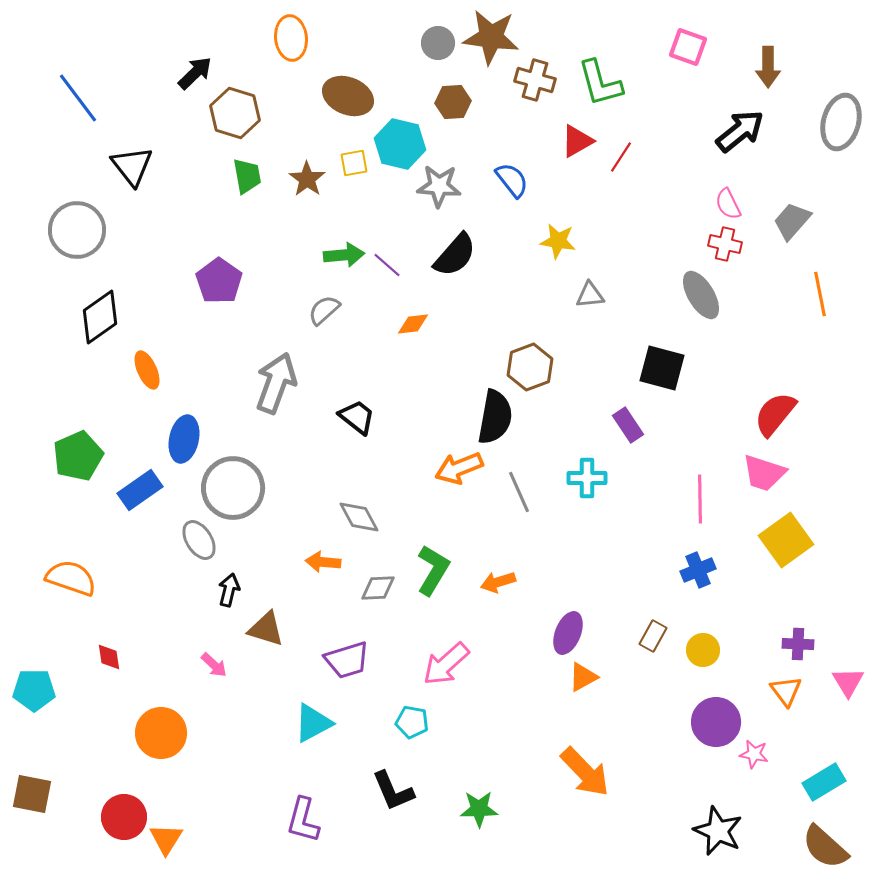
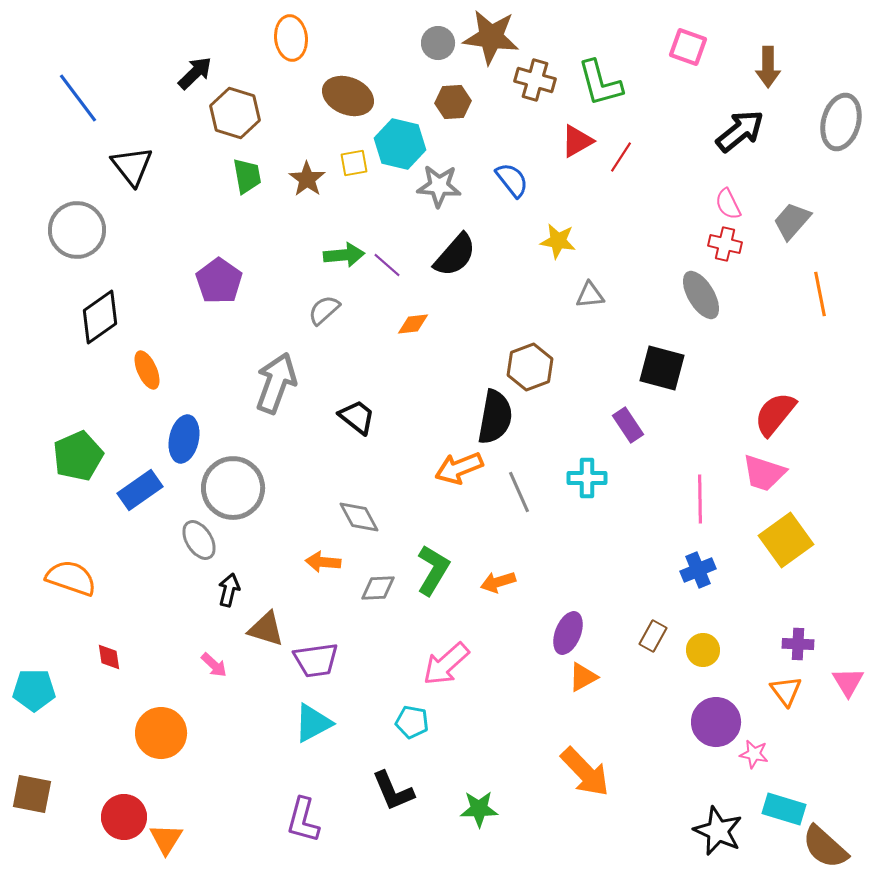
purple trapezoid at (347, 660): moved 31 px left; rotated 9 degrees clockwise
cyan rectangle at (824, 782): moved 40 px left, 27 px down; rotated 48 degrees clockwise
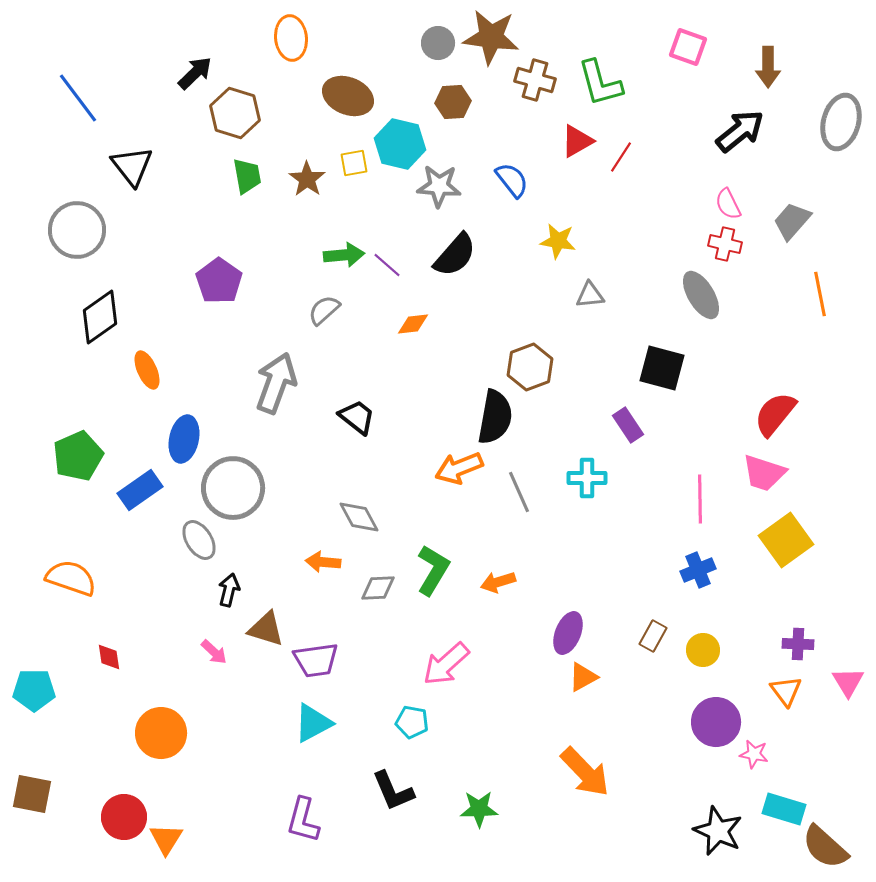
pink arrow at (214, 665): moved 13 px up
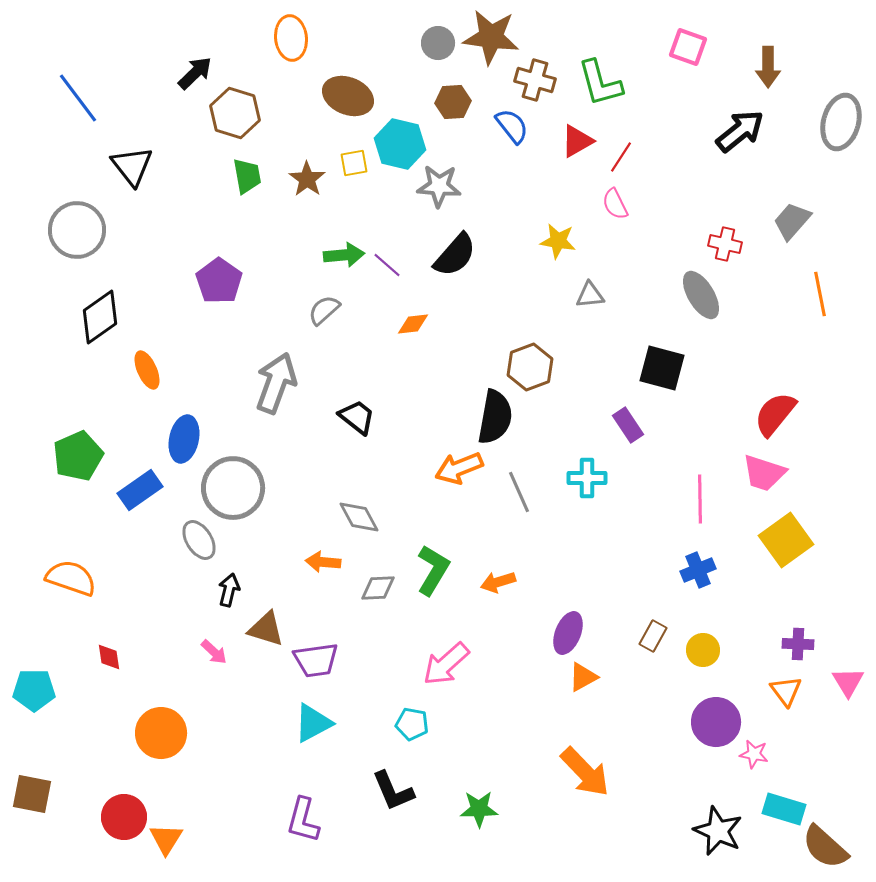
blue semicircle at (512, 180): moved 54 px up
pink semicircle at (728, 204): moved 113 px left
cyan pentagon at (412, 722): moved 2 px down
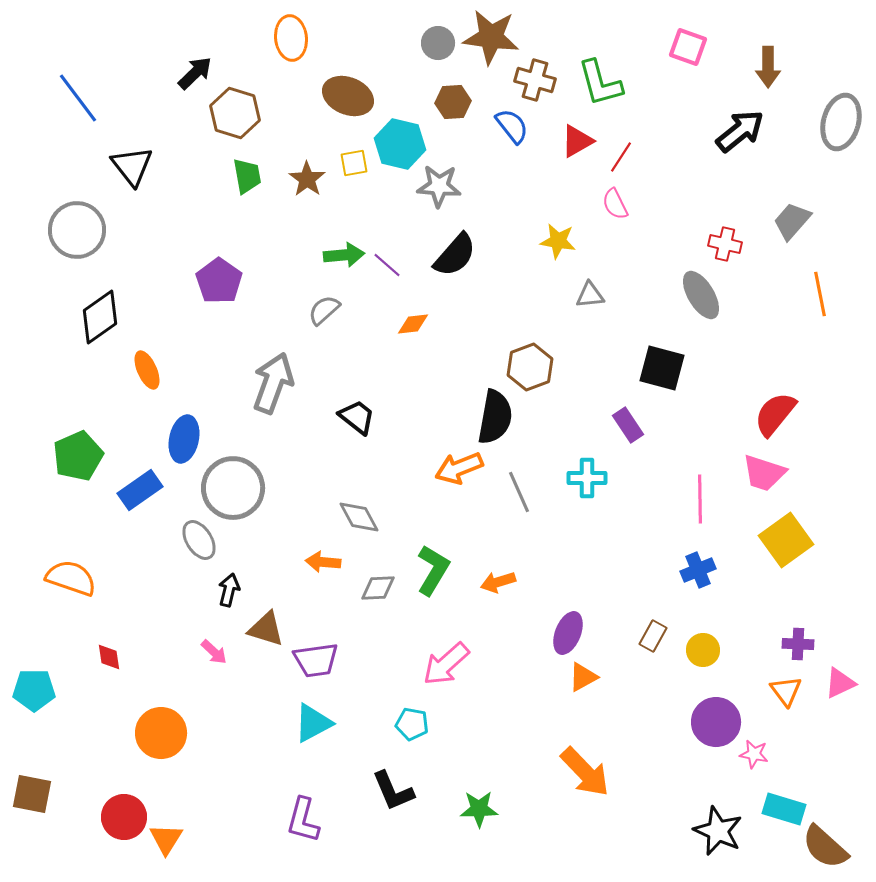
gray arrow at (276, 383): moved 3 px left
pink triangle at (848, 682): moved 8 px left, 1 px down; rotated 36 degrees clockwise
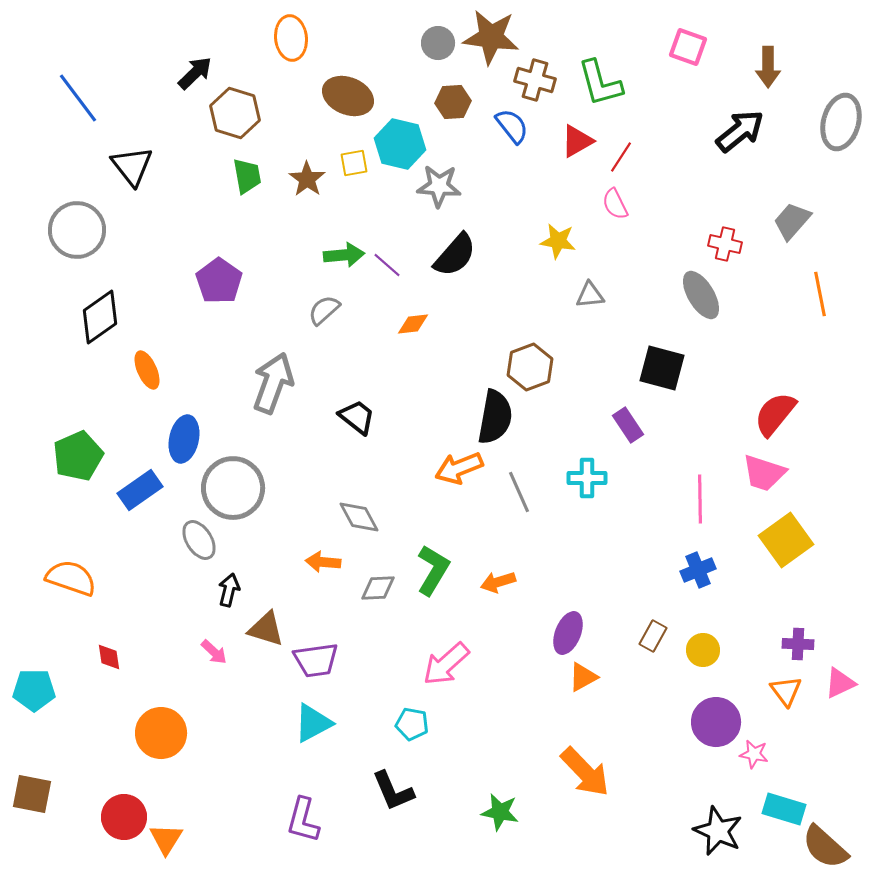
green star at (479, 809): moved 21 px right, 3 px down; rotated 12 degrees clockwise
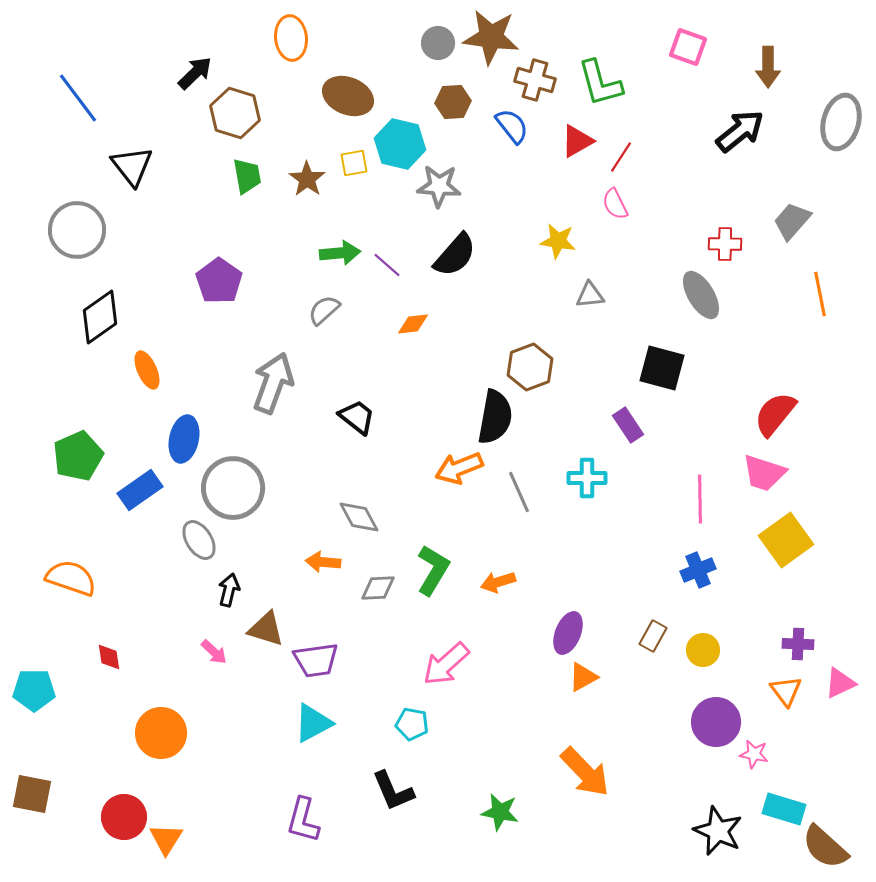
red cross at (725, 244): rotated 12 degrees counterclockwise
green arrow at (344, 255): moved 4 px left, 2 px up
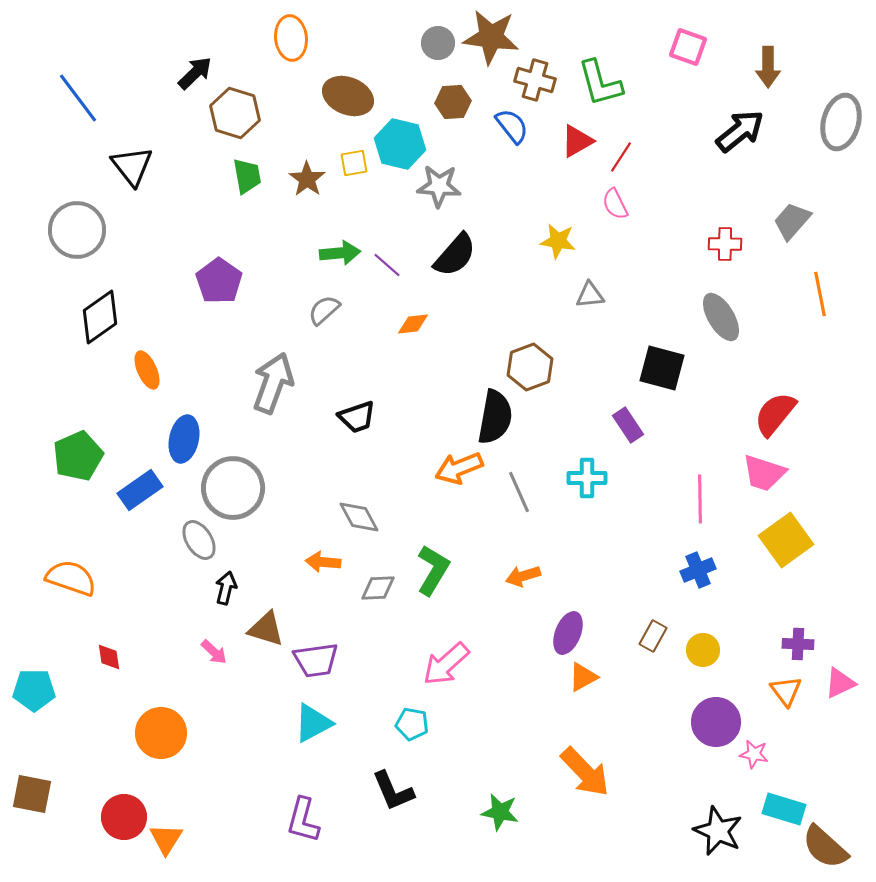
gray ellipse at (701, 295): moved 20 px right, 22 px down
black trapezoid at (357, 417): rotated 123 degrees clockwise
orange arrow at (498, 582): moved 25 px right, 6 px up
black arrow at (229, 590): moved 3 px left, 2 px up
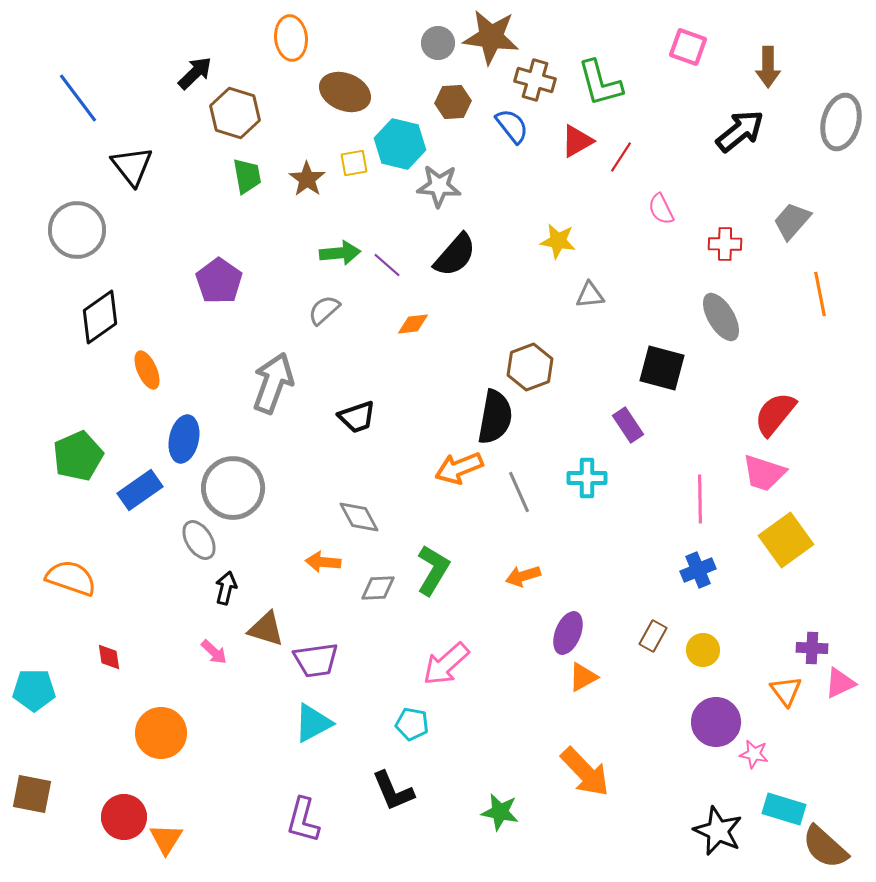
brown ellipse at (348, 96): moved 3 px left, 4 px up
pink semicircle at (615, 204): moved 46 px right, 5 px down
purple cross at (798, 644): moved 14 px right, 4 px down
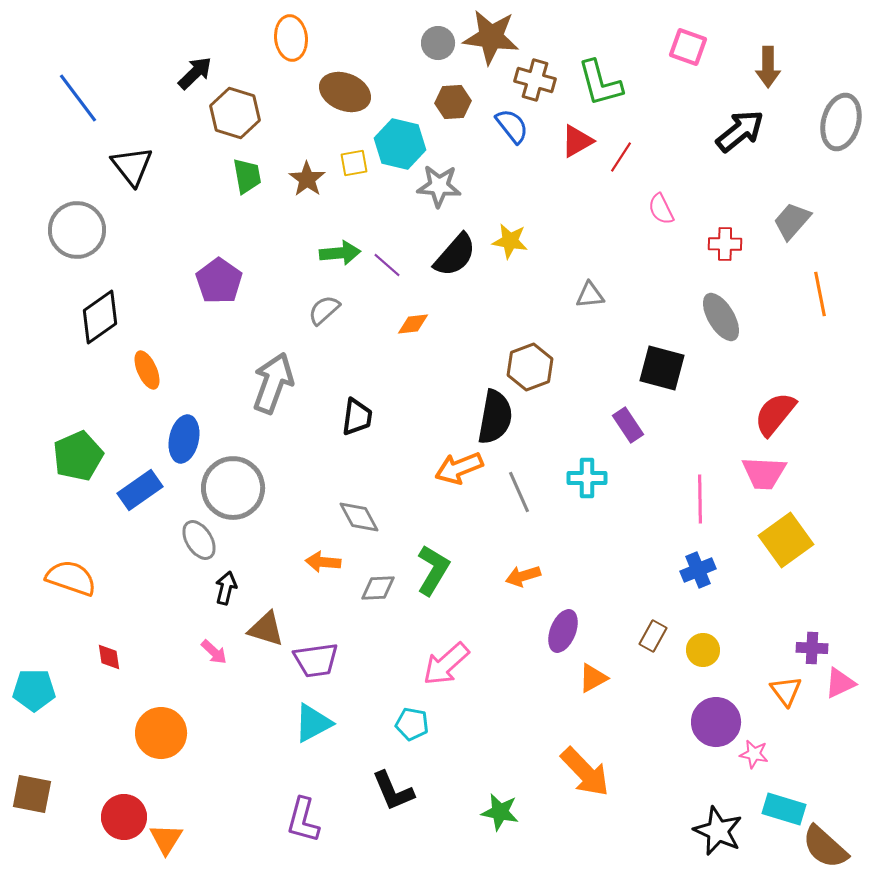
yellow star at (558, 241): moved 48 px left
black trapezoid at (357, 417): rotated 63 degrees counterclockwise
pink trapezoid at (764, 473): rotated 15 degrees counterclockwise
purple ellipse at (568, 633): moved 5 px left, 2 px up
orange triangle at (583, 677): moved 10 px right, 1 px down
